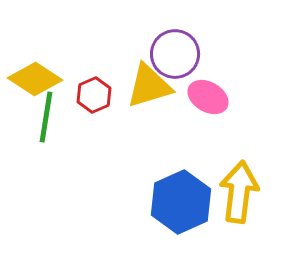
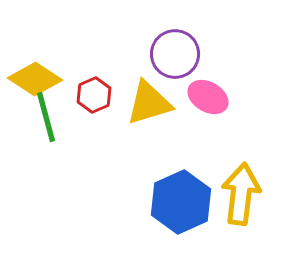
yellow triangle: moved 17 px down
green line: rotated 24 degrees counterclockwise
yellow arrow: moved 2 px right, 2 px down
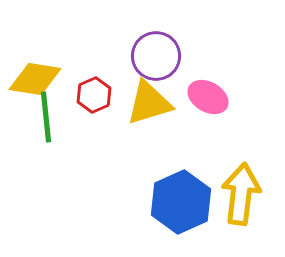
purple circle: moved 19 px left, 2 px down
yellow diamond: rotated 24 degrees counterclockwise
green line: rotated 9 degrees clockwise
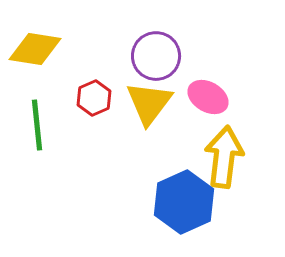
yellow diamond: moved 30 px up
red hexagon: moved 3 px down
yellow triangle: rotated 36 degrees counterclockwise
green line: moved 9 px left, 8 px down
yellow arrow: moved 17 px left, 37 px up
blue hexagon: moved 3 px right
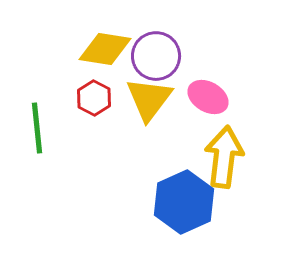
yellow diamond: moved 70 px right
red hexagon: rotated 8 degrees counterclockwise
yellow triangle: moved 4 px up
green line: moved 3 px down
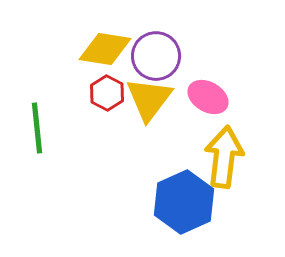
red hexagon: moved 13 px right, 5 px up
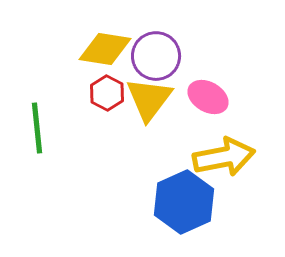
yellow arrow: rotated 72 degrees clockwise
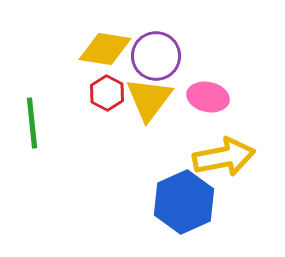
pink ellipse: rotated 18 degrees counterclockwise
green line: moved 5 px left, 5 px up
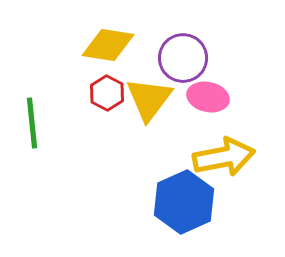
yellow diamond: moved 3 px right, 4 px up
purple circle: moved 27 px right, 2 px down
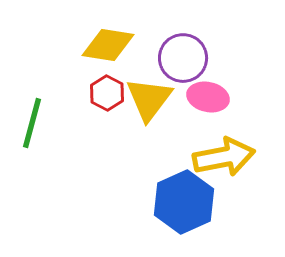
green line: rotated 21 degrees clockwise
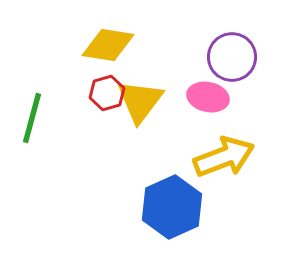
purple circle: moved 49 px right, 1 px up
red hexagon: rotated 16 degrees clockwise
yellow triangle: moved 9 px left, 2 px down
green line: moved 5 px up
yellow arrow: rotated 10 degrees counterclockwise
blue hexagon: moved 12 px left, 5 px down
